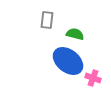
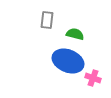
blue ellipse: rotated 16 degrees counterclockwise
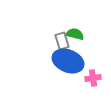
gray rectangle: moved 15 px right, 21 px down; rotated 24 degrees counterclockwise
pink cross: rotated 28 degrees counterclockwise
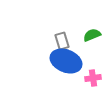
green semicircle: moved 17 px right, 1 px down; rotated 36 degrees counterclockwise
blue ellipse: moved 2 px left
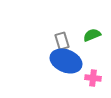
pink cross: rotated 14 degrees clockwise
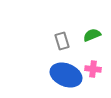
blue ellipse: moved 14 px down
pink cross: moved 9 px up
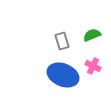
pink cross: moved 3 px up; rotated 21 degrees clockwise
blue ellipse: moved 3 px left
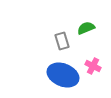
green semicircle: moved 6 px left, 7 px up
